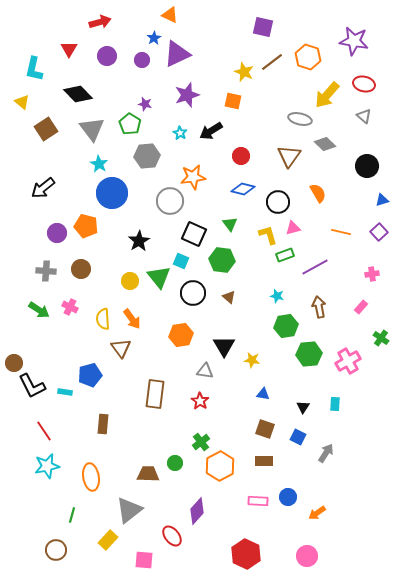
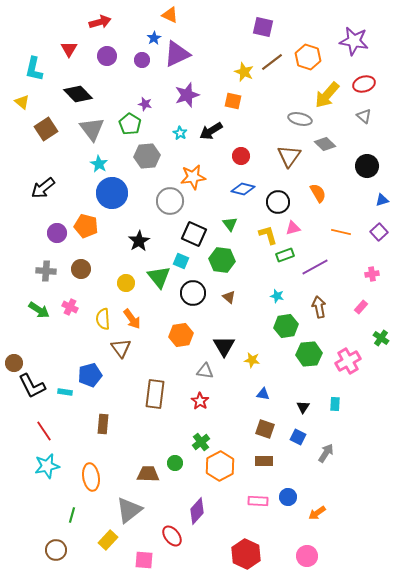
red ellipse at (364, 84): rotated 30 degrees counterclockwise
yellow circle at (130, 281): moved 4 px left, 2 px down
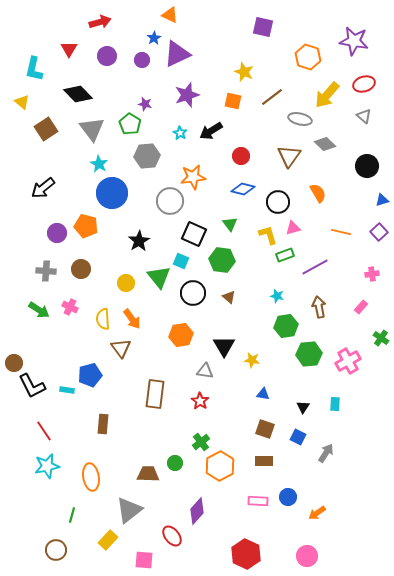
brown line at (272, 62): moved 35 px down
cyan rectangle at (65, 392): moved 2 px right, 2 px up
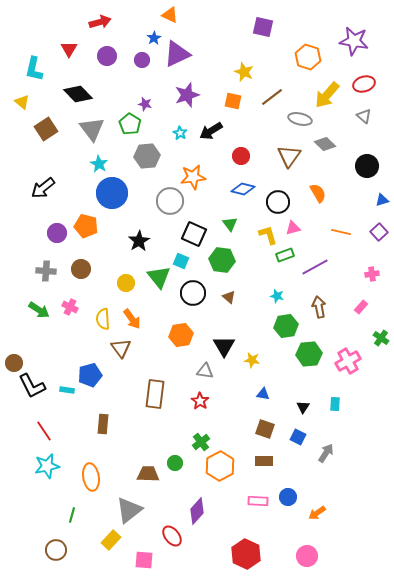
yellow rectangle at (108, 540): moved 3 px right
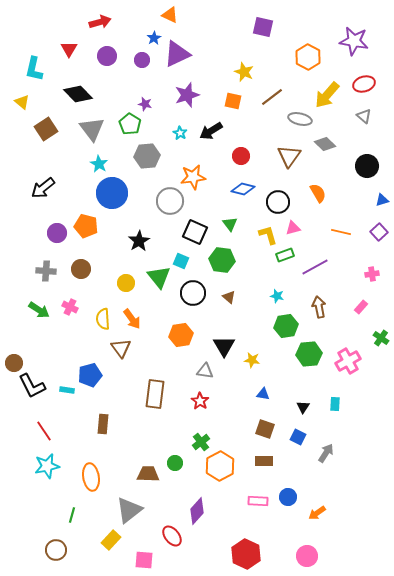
orange hexagon at (308, 57): rotated 10 degrees clockwise
black square at (194, 234): moved 1 px right, 2 px up
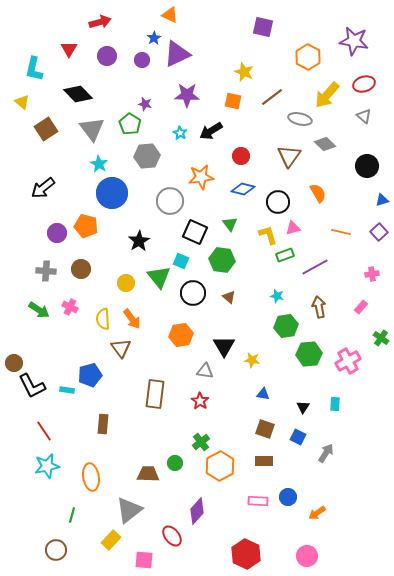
purple star at (187, 95): rotated 20 degrees clockwise
orange star at (193, 177): moved 8 px right
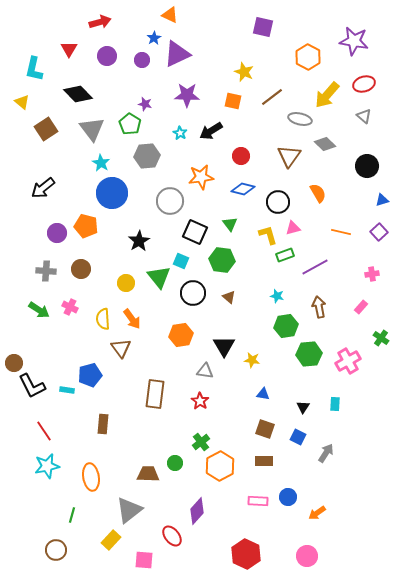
cyan star at (99, 164): moved 2 px right, 1 px up
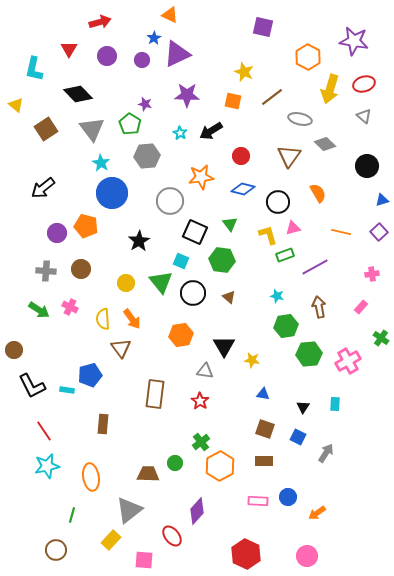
yellow arrow at (327, 95): moved 3 px right, 6 px up; rotated 24 degrees counterclockwise
yellow triangle at (22, 102): moved 6 px left, 3 px down
green triangle at (159, 277): moved 2 px right, 5 px down
brown circle at (14, 363): moved 13 px up
